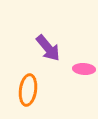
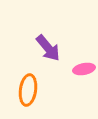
pink ellipse: rotated 15 degrees counterclockwise
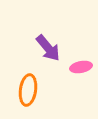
pink ellipse: moved 3 px left, 2 px up
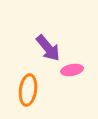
pink ellipse: moved 9 px left, 3 px down
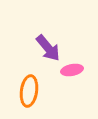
orange ellipse: moved 1 px right, 1 px down
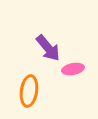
pink ellipse: moved 1 px right, 1 px up
